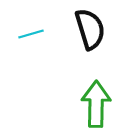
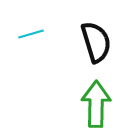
black semicircle: moved 6 px right, 13 px down
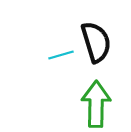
cyan line: moved 30 px right, 21 px down
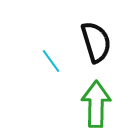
cyan line: moved 10 px left, 6 px down; rotated 70 degrees clockwise
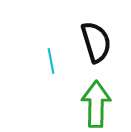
cyan line: rotated 25 degrees clockwise
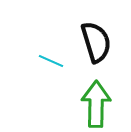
cyan line: rotated 55 degrees counterclockwise
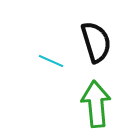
green arrow: rotated 6 degrees counterclockwise
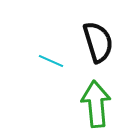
black semicircle: moved 2 px right
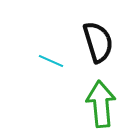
green arrow: moved 5 px right
